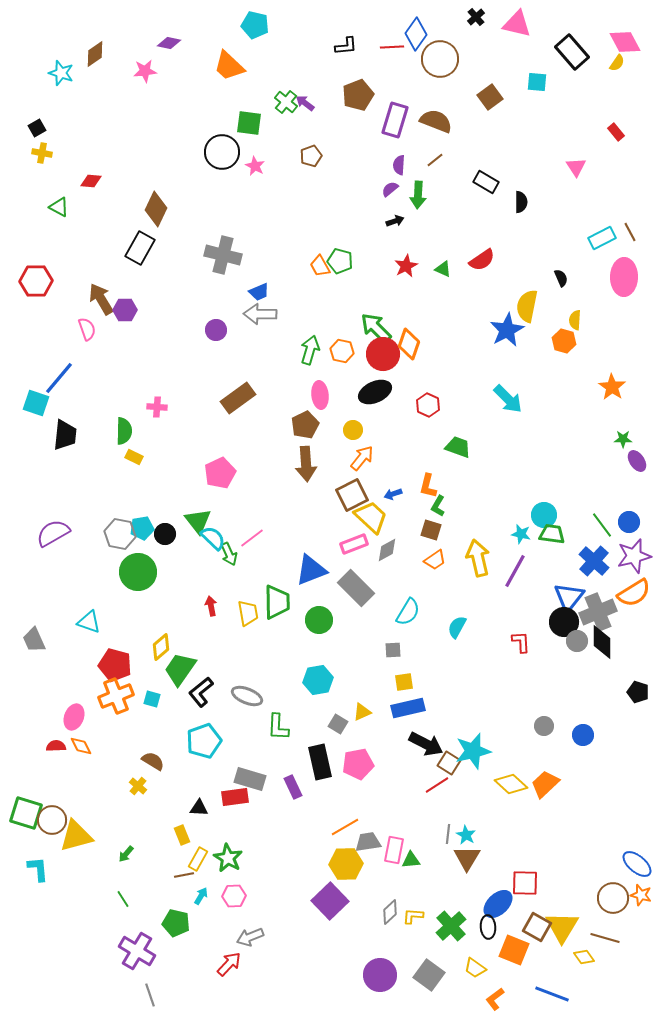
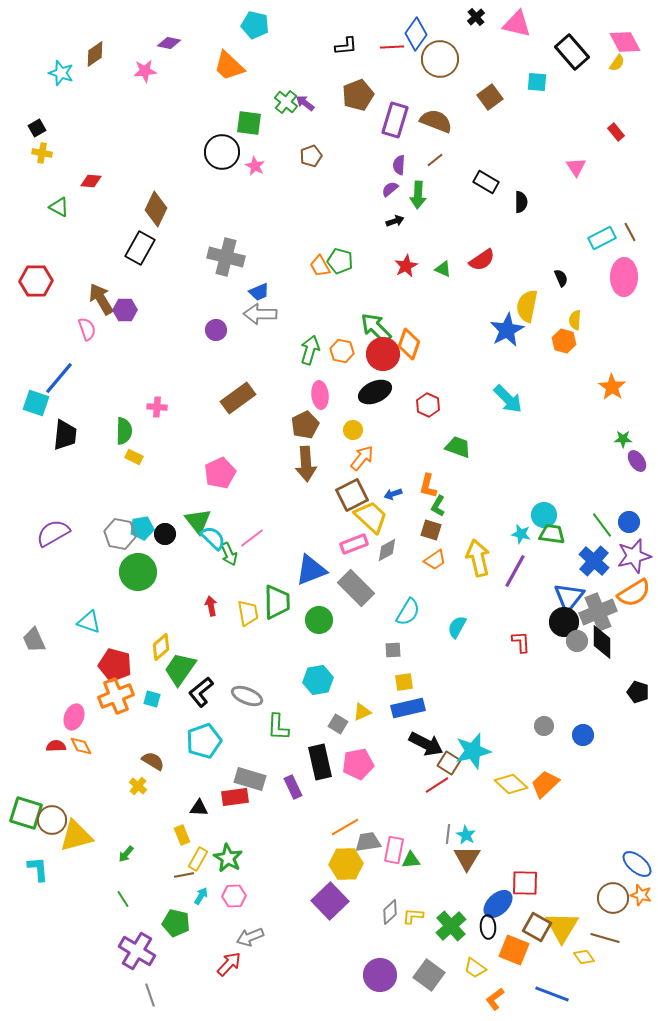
gray cross at (223, 255): moved 3 px right, 2 px down
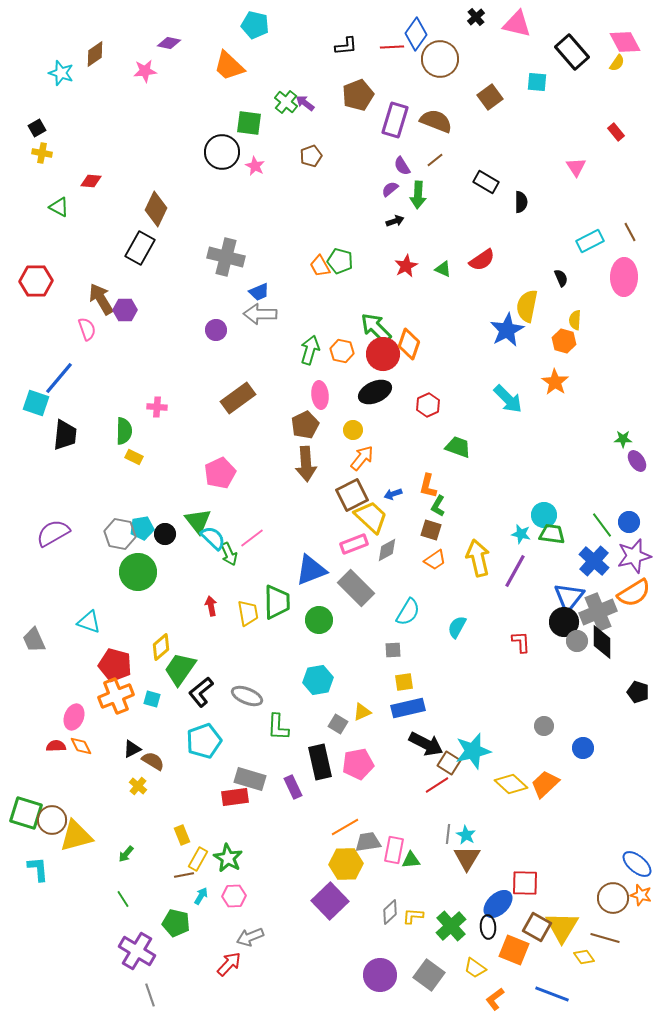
purple semicircle at (399, 165): moved 3 px right, 1 px down; rotated 36 degrees counterclockwise
cyan rectangle at (602, 238): moved 12 px left, 3 px down
orange star at (612, 387): moved 57 px left, 5 px up
red hexagon at (428, 405): rotated 10 degrees clockwise
blue circle at (583, 735): moved 13 px down
black triangle at (199, 808): moved 67 px left, 59 px up; rotated 30 degrees counterclockwise
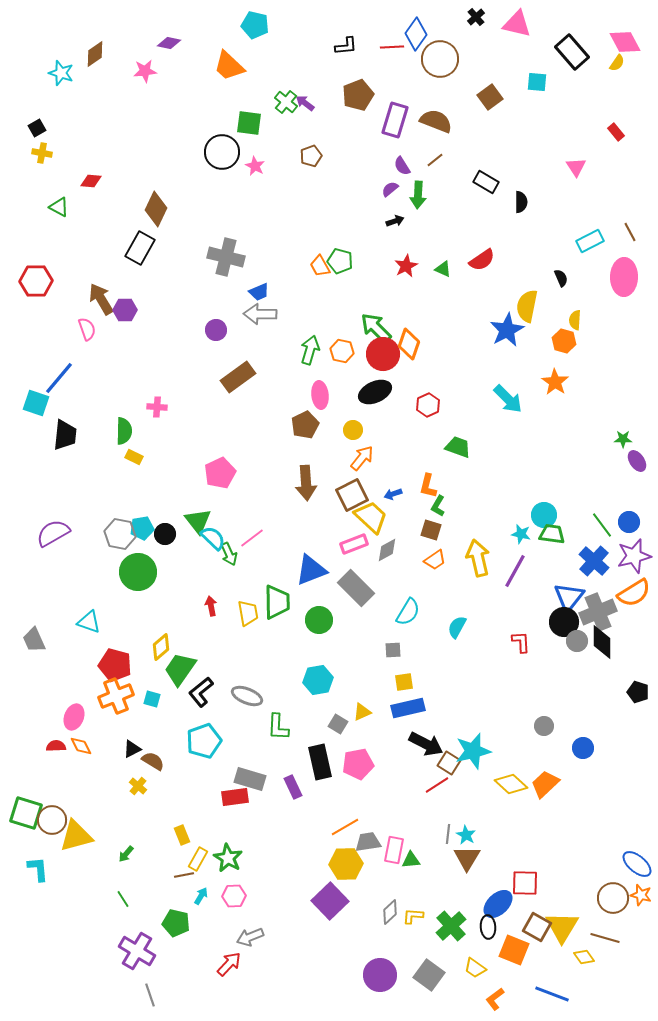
brown rectangle at (238, 398): moved 21 px up
brown arrow at (306, 464): moved 19 px down
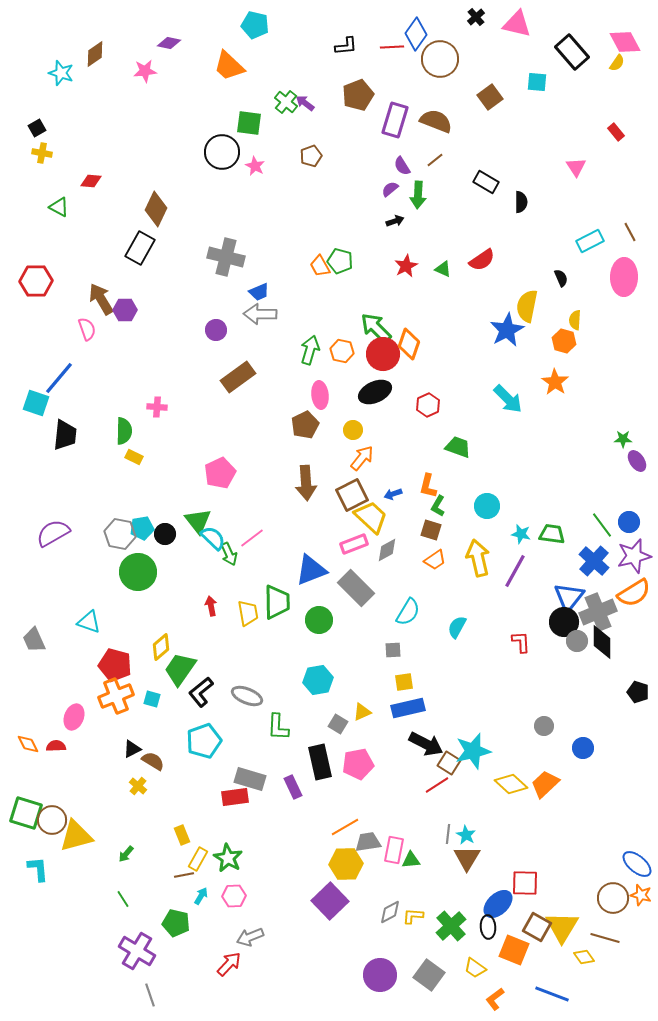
cyan circle at (544, 515): moved 57 px left, 9 px up
orange diamond at (81, 746): moved 53 px left, 2 px up
gray diamond at (390, 912): rotated 15 degrees clockwise
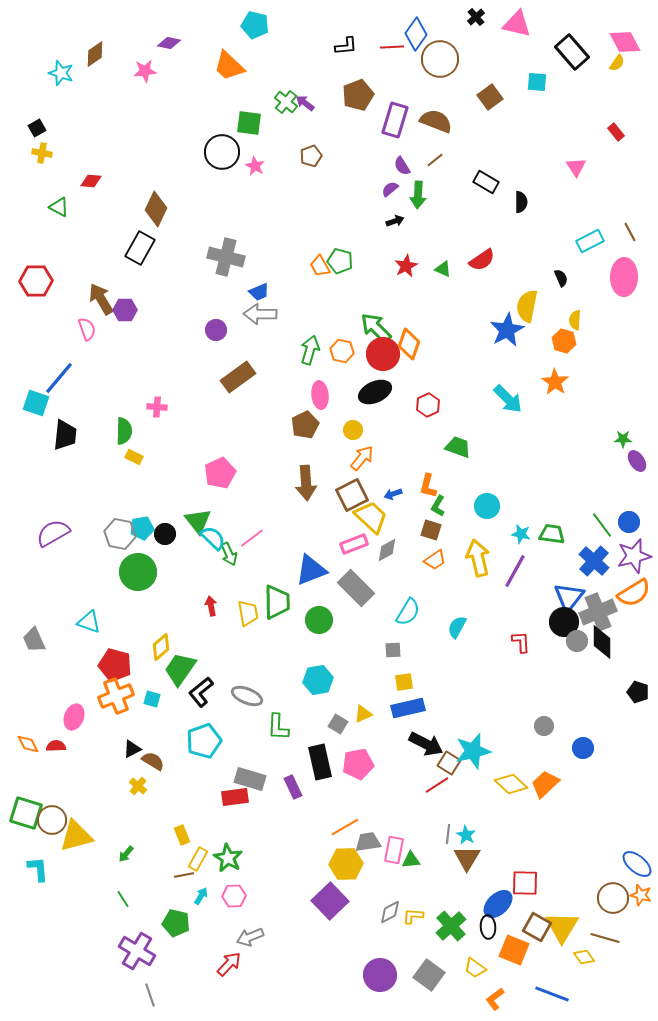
yellow triangle at (362, 712): moved 1 px right, 2 px down
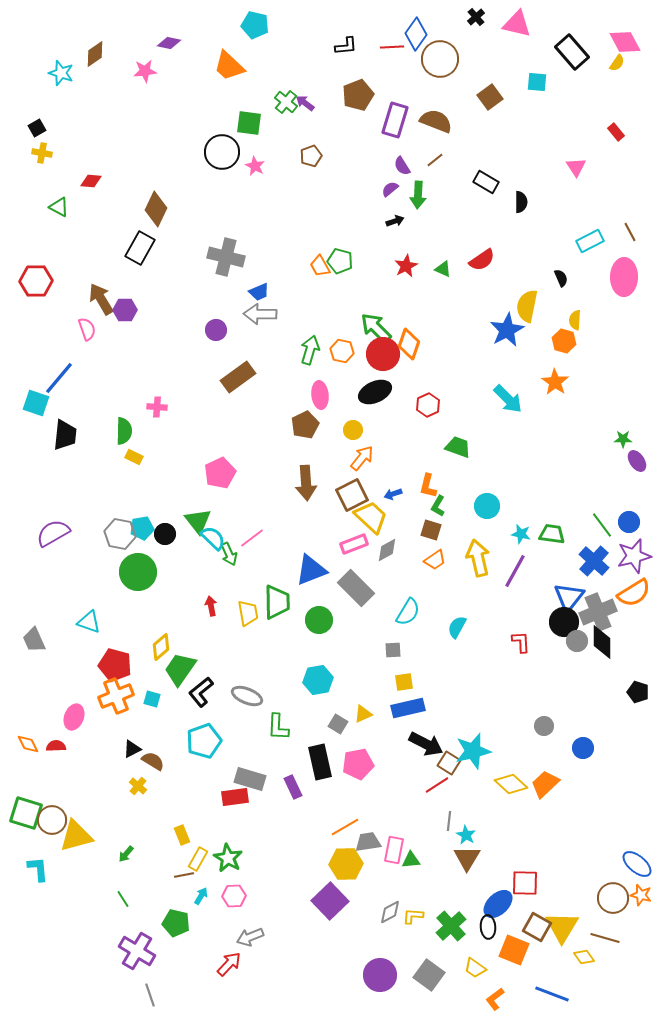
gray line at (448, 834): moved 1 px right, 13 px up
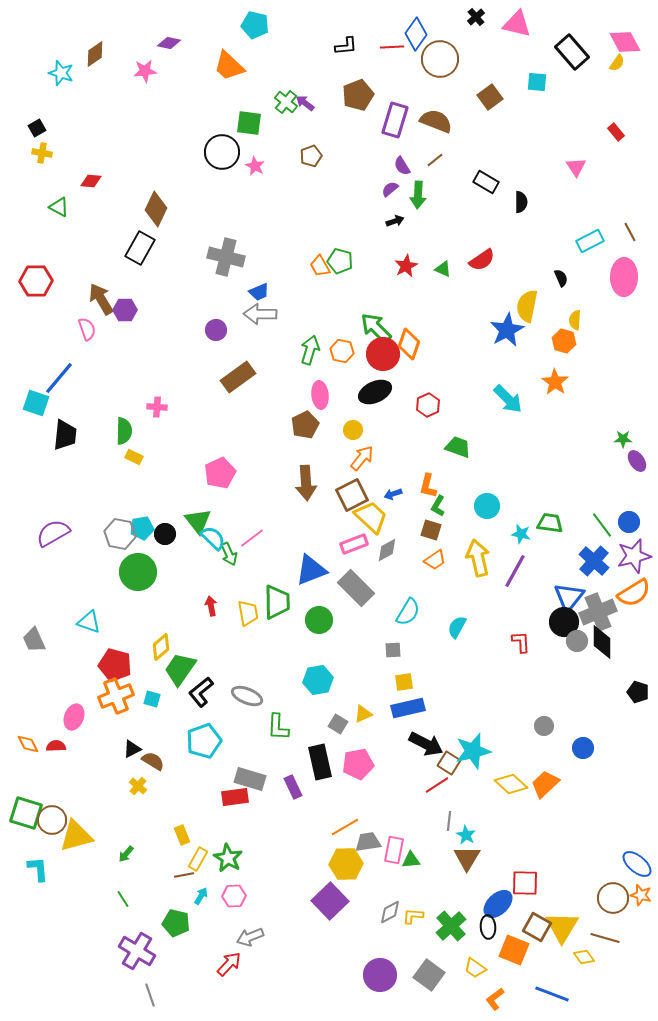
green trapezoid at (552, 534): moved 2 px left, 11 px up
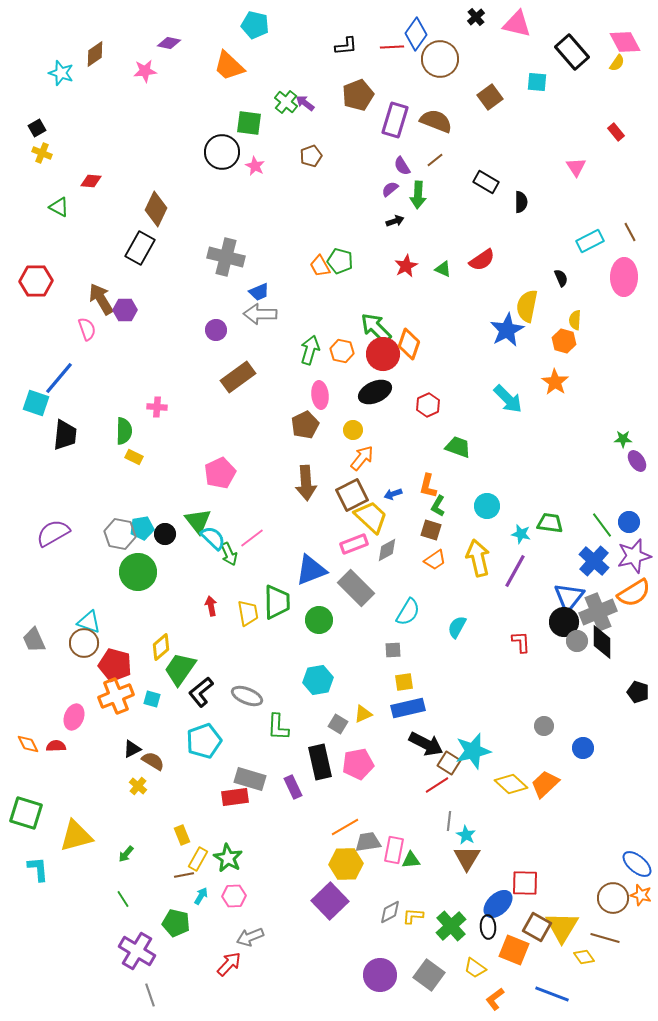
yellow cross at (42, 153): rotated 12 degrees clockwise
brown circle at (52, 820): moved 32 px right, 177 px up
